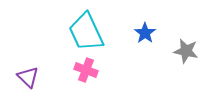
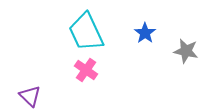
pink cross: rotated 15 degrees clockwise
purple triangle: moved 2 px right, 19 px down
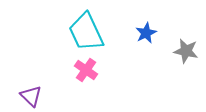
blue star: moved 1 px right; rotated 10 degrees clockwise
purple triangle: moved 1 px right
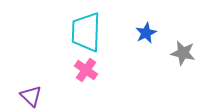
cyan trapezoid: rotated 27 degrees clockwise
gray star: moved 3 px left, 2 px down
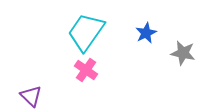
cyan trapezoid: rotated 33 degrees clockwise
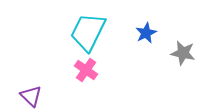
cyan trapezoid: moved 2 px right; rotated 9 degrees counterclockwise
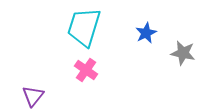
cyan trapezoid: moved 4 px left, 5 px up; rotated 9 degrees counterclockwise
purple triangle: moved 2 px right; rotated 25 degrees clockwise
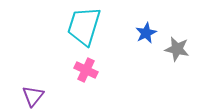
cyan trapezoid: moved 1 px up
gray star: moved 6 px left, 4 px up
pink cross: rotated 10 degrees counterclockwise
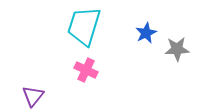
gray star: rotated 15 degrees counterclockwise
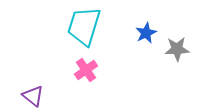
pink cross: rotated 30 degrees clockwise
purple triangle: rotated 30 degrees counterclockwise
